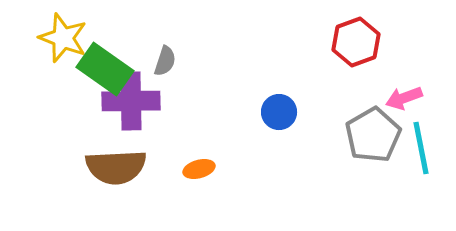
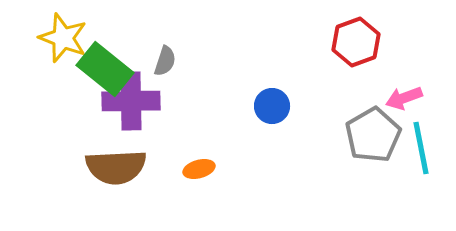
green rectangle: rotated 4 degrees clockwise
blue circle: moved 7 px left, 6 px up
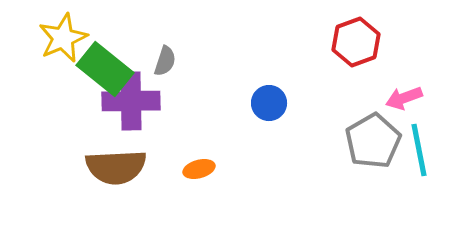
yellow star: rotated 27 degrees clockwise
blue circle: moved 3 px left, 3 px up
gray pentagon: moved 6 px down
cyan line: moved 2 px left, 2 px down
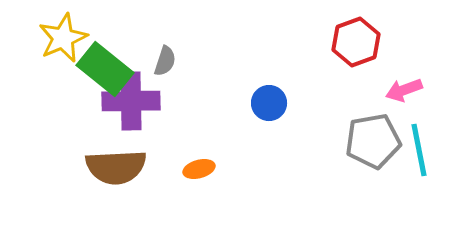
pink arrow: moved 8 px up
gray pentagon: rotated 20 degrees clockwise
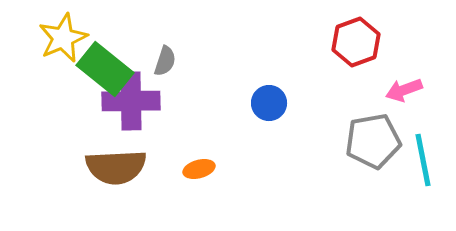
cyan line: moved 4 px right, 10 px down
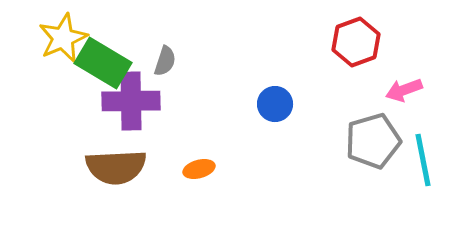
green rectangle: moved 2 px left, 6 px up; rotated 8 degrees counterclockwise
blue circle: moved 6 px right, 1 px down
gray pentagon: rotated 6 degrees counterclockwise
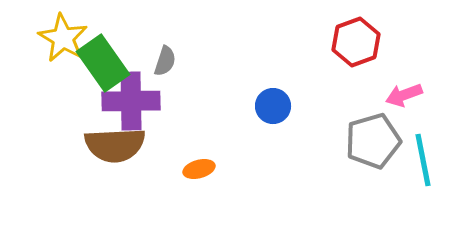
yellow star: rotated 18 degrees counterclockwise
green rectangle: rotated 24 degrees clockwise
pink arrow: moved 5 px down
blue circle: moved 2 px left, 2 px down
brown semicircle: moved 1 px left, 22 px up
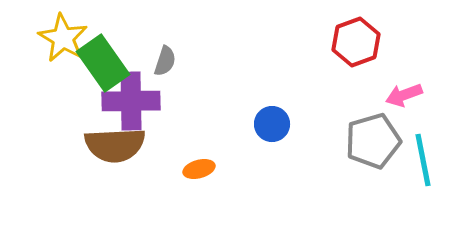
blue circle: moved 1 px left, 18 px down
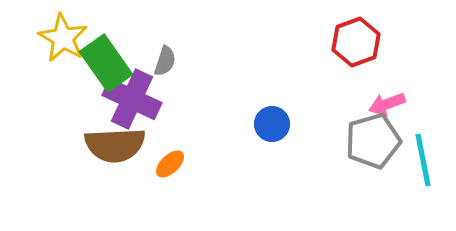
green rectangle: moved 3 px right
pink arrow: moved 17 px left, 9 px down
purple cross: moved 1 px right, 2 px up; rotated 26 degrees clockwise
orange ellipse: moved 29 px left, 5 px up; rotated 28 degrees counterclockwise
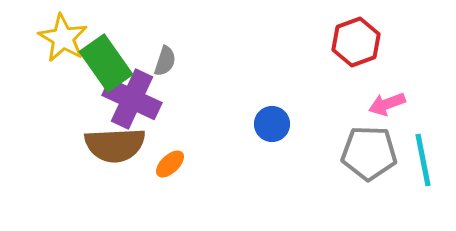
gray pentagon: moved 4 px left, 12 px down; rotated 18 degrees clockwise
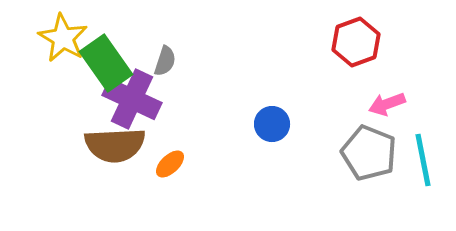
gray pentagon: rotated 20 degrees clockwise
